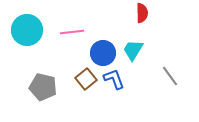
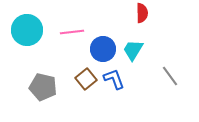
blue circle: moved 4 px up
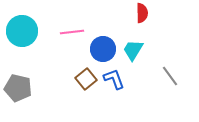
cyan circle: moved 5 px left, 1 px down
gray pentagon: moved 25 px left, 1 px down
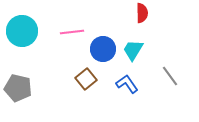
blue L-shape: moved 13 px right, 5 px down; rotated 15 degrees counterclockwise
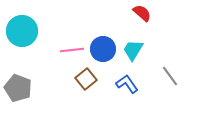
red semicircle: rotated 48 degrees counterclockwise
pink line: moved 18 px down
gray pentagon: rotated 8 degrees clockwise
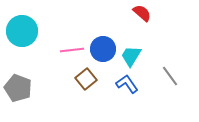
cyan trapezoid: moved 2 px left, 6 px down
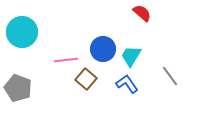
cyan circle: moved 1 px down
pink line: moved 6 px left, 10 px down
brown square: rotated 10 degrees counterclockwise
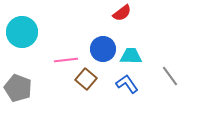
red semicircle: moved 20 px left; rotated 102 degrees clockwise
cyan trapezoid: rotated 60 degrees clockwise
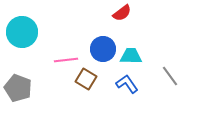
brown square: rotated 10 degrees counterclockwise
